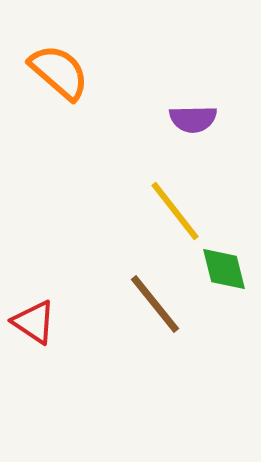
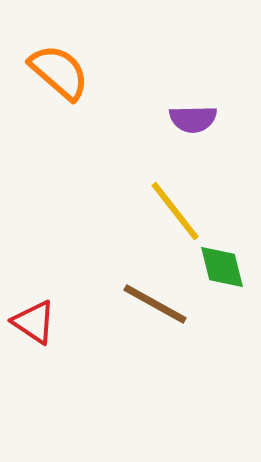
green diamond: moved 2 px left, 2 px up
brown line: rotated 22 degrees counterclockwise
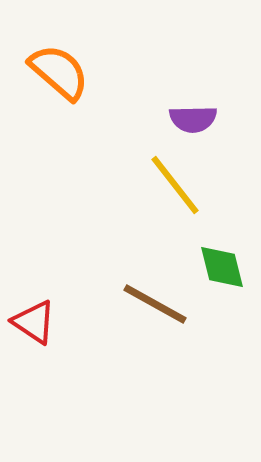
yellow line: moved 26 px up
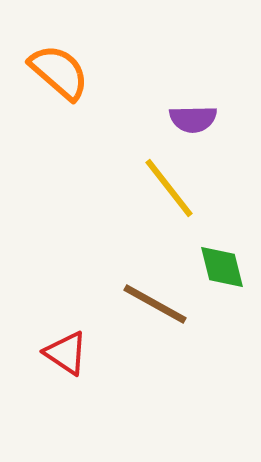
yellow line: moved 6 px left, 3 px down
red triangle: moved 32 px right, 31 px down
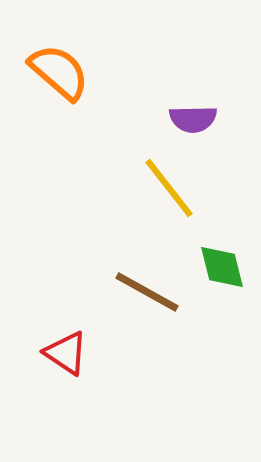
brown line: moved 8 px left, 12 px up
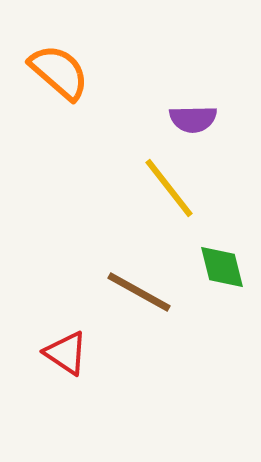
brown line: moved 8 px left
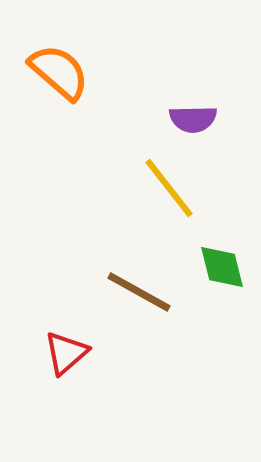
red triangle: rotated 45 degrees clockwise
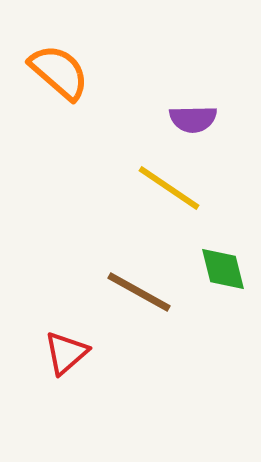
yellow line: rotated 18 degrees counterclockwise
green diamond: moved 1 px right, 2 px down
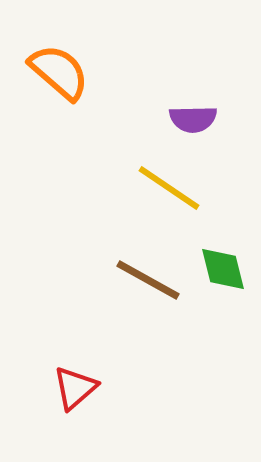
brown line: moved 9 px right, 12 px up
red triangle: moved 9 px right, 35 px down
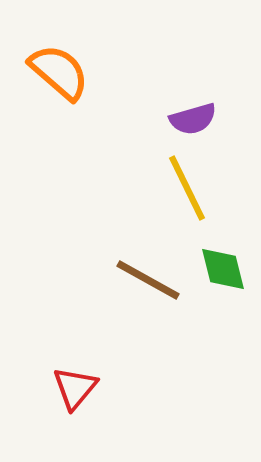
purple semicircle: rotated 15 degrees counterclockwise
yellow line: moved 18 px right; rotated 30 degrees clockwise
red triangle: rotated 9 degrees counterclockwise
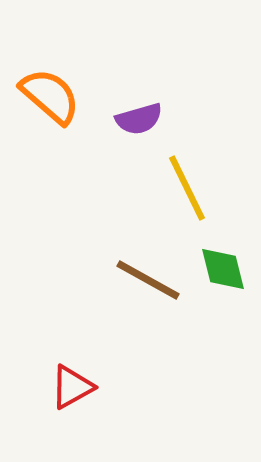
orange semicircle: moved 9 px left, 24 px down
purple semicircle: moved 54 px left
red triangle: moved 3 px left, 1 px up; rotated 21 degrees clockwise
